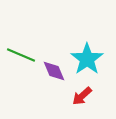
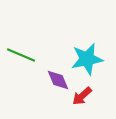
cyan star: rotated 24 degrees clockwise
purple diamond: moved 4 px right, 9 px down
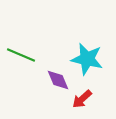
cyan star: rotated 24 degrees clockwise
red arrow: moved 3 px down
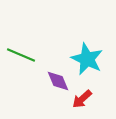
cyan star: rotated 12 degrees clockwise
purple diamond: moved 1 px down
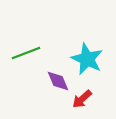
green line: moved 5 px right, 2 px up; rotated 44 degrees counterclockwise
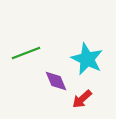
purple diamond: moved 2 px left
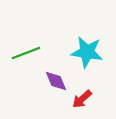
cyan star: moved 7 px up; rotated 16 degrees counterclockwise
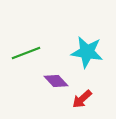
purple diamond: rotated 20 degrees counterclockwise
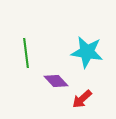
green line: rotated 76 degrees counterclockwise
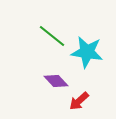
green line: moved 26 px right, 17 px up; rotated 44 degrees counterclockwise
red arrow: moved 3 px left, 2 px down
